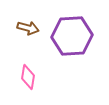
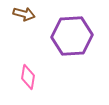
brown arrow: moved 4 px left, 14 px up
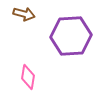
purple hexagon: moved 1 px left
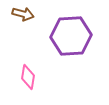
brown arrow: moved 1 px left
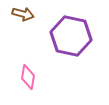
purple hexagon: rotated 15 degrees clockwise
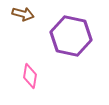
pink diamond: moved 2 px right, 1 px up
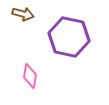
purple hexagon: moved 2 px left, 1 px down
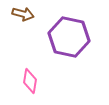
pink diamond: moved 5 px down
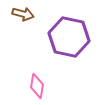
pink diamond: moved 7 px right, 5 px down
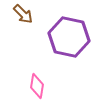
brown arrow: rotated 30 degrees clockwise
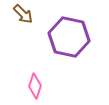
pink diamond: moved 2 px left; rotated 10 degrees clockwise
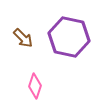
brown arrow: moved 24 px down
